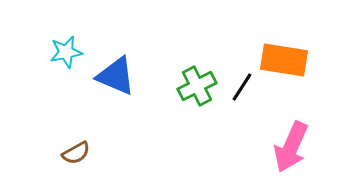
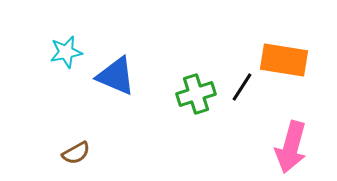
green cross: moved 1 px left, 8 px down; rotated 9 degrees clockwise
pink arrow: rotated 9 degrees counterclockwise
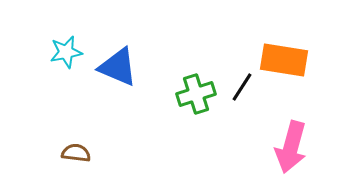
blue triangle: moved 2 px right, 9 px up
brown semicircle: rotated 144 degrees counterclockwise
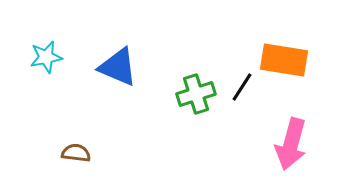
cyan star: moved 20 px left, 5 px down
pink arrow: moved 3 px up
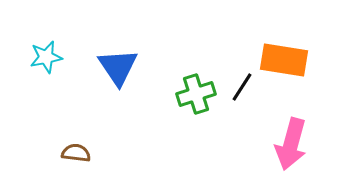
blue triangle: rotated 33 degrees clockwise
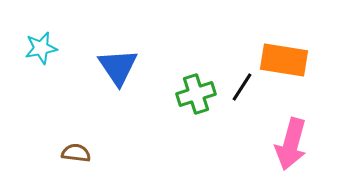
cyan star: moved 5 px left, 9 px up
